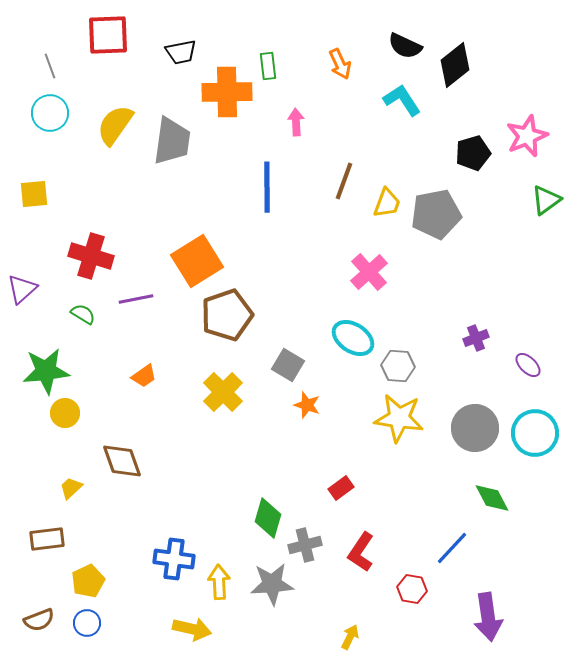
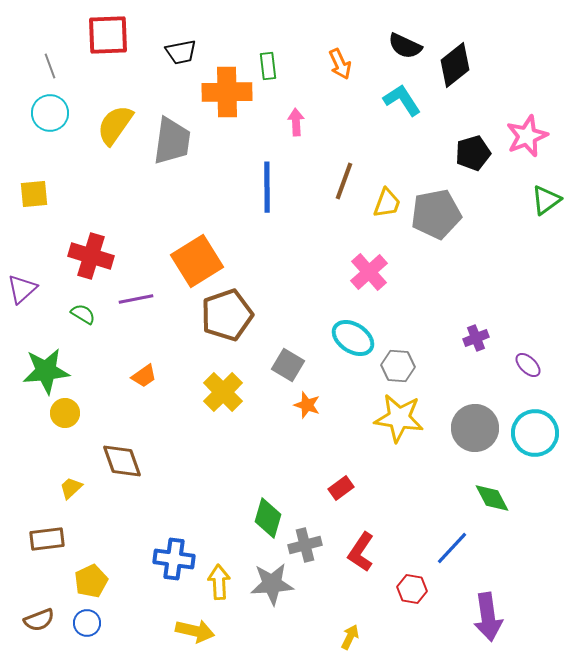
yellow pentagon at (88, 581): moved 3 px right
yellow arrow at (192, 629): moved 3 px right, 2 px down
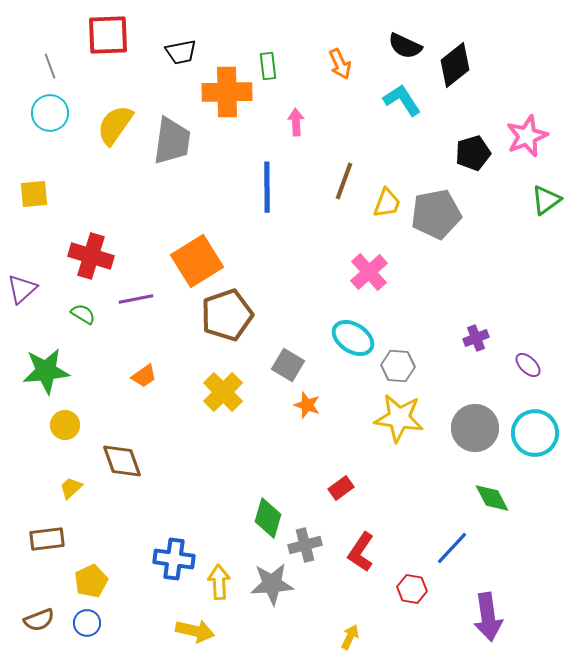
yellow circle at (65, 413): moved 12 px down
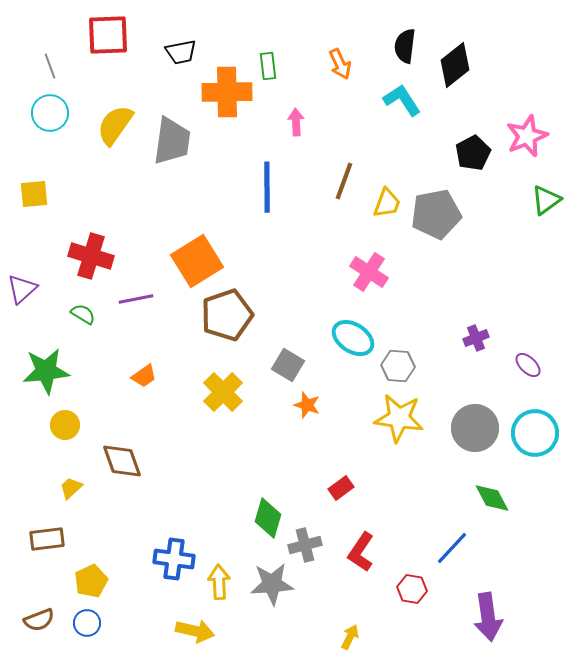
black semicircle at (405, 46): rotated 72 degrees clockwise
black pentagon at (473, 153): rotated 12 degrees counterclockwise
pink cross at (369, 272): rotated 15 degrees counterclockwise
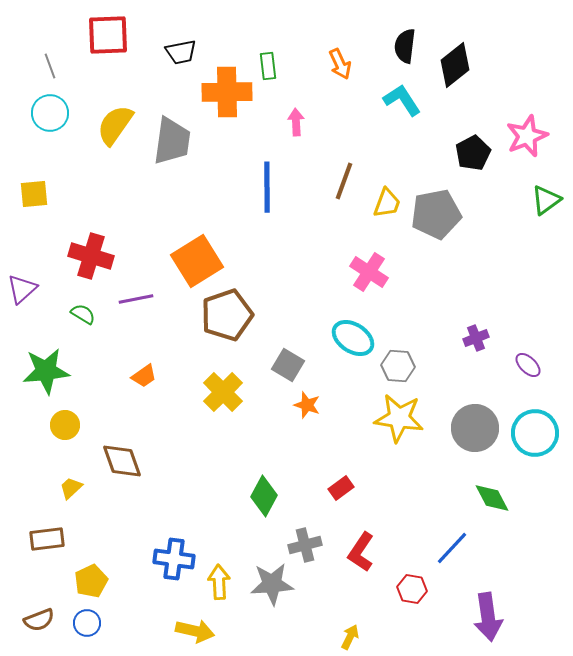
green diamond at (268, 518): moved 4 px left, 22 px up; rotated 12 degrees clockwise
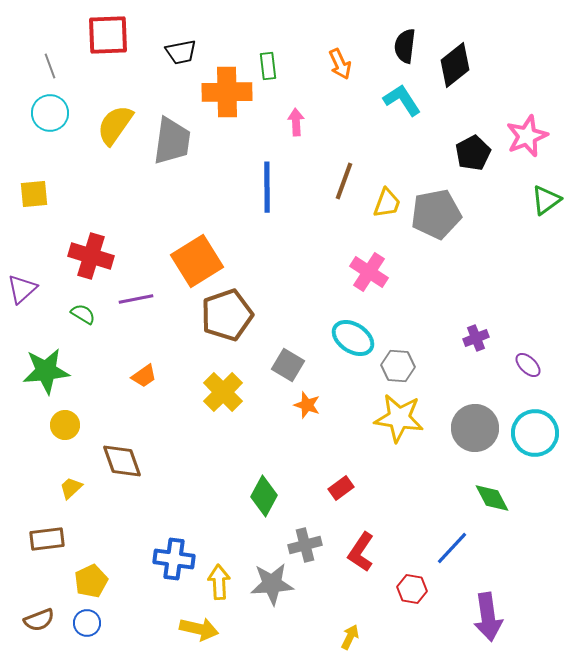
yellow arrow at (195, 631): moved 4 px right, 2 px up
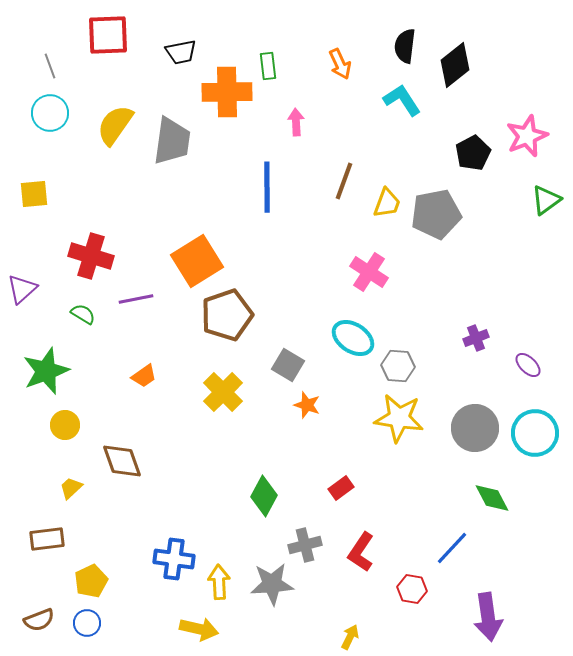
green star at (46, 371): rotated 15 degrees counterclockwise
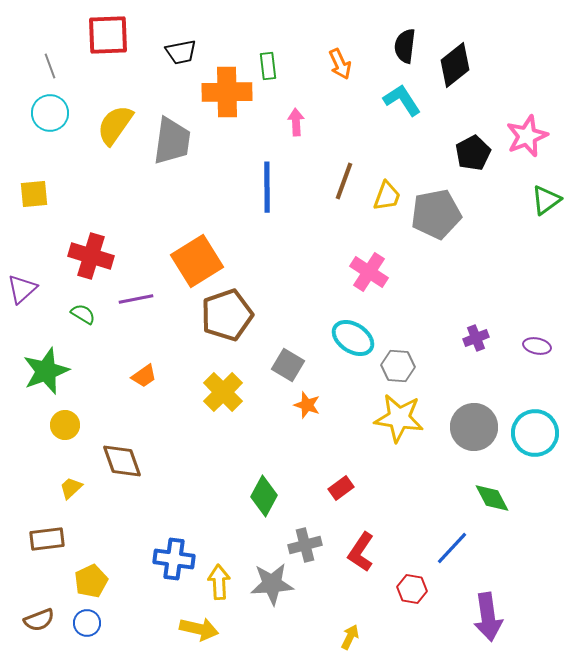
yellow trapezoid at (387, 203): moved 7 px up
purple ellipse at (528, 365): moved 9 px right, 19 px up; rotated 32 degrees counterclockwise
gray circle at (475, 428): moved 1 px left, 1 px up
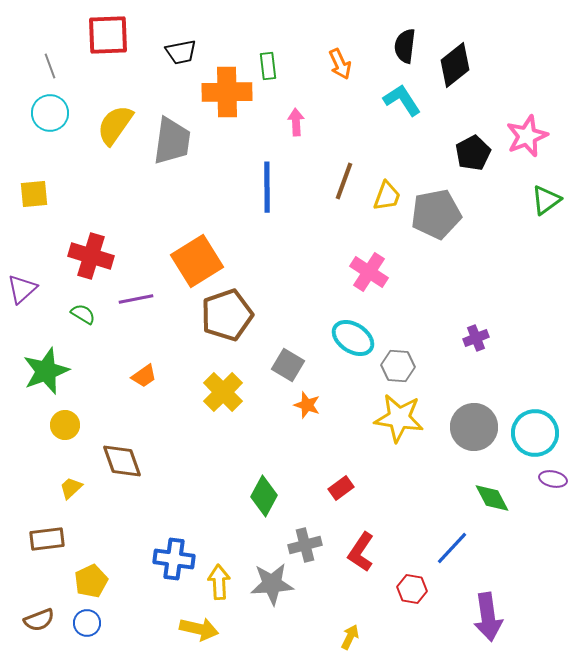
purple ellipse at (537, 346): moved 16 px right, 133 px down
